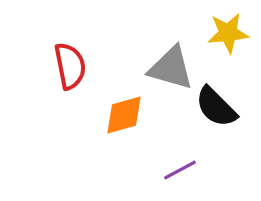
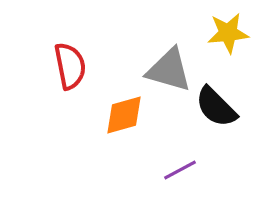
gray triangle: moved 2 px left, 2 px down
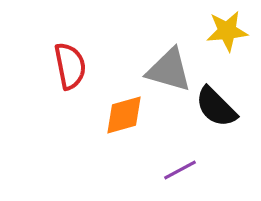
yellow star: moved 1 px left, 2 px up
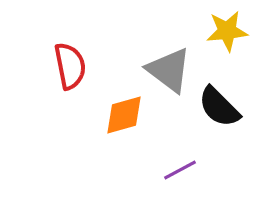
gray triangle: rotated 21 degrees clockwise
black semicircle: moved 3 px right
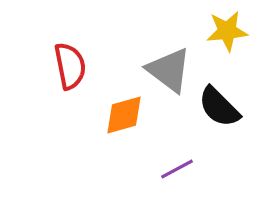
purple line: moved 3 px left, 1 px up
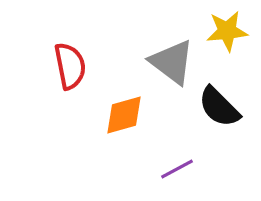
gray triangle: moved 3 px right, 8 px up
